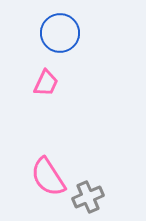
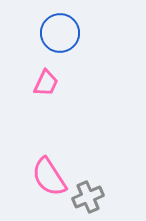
pink semicircle: moved 1 px right
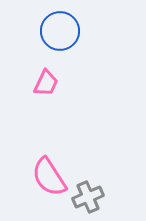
blue circle: moved 2 px up
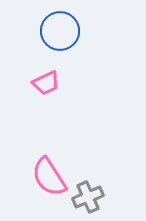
pink trapezoid: rotated 40 degrees clockwise
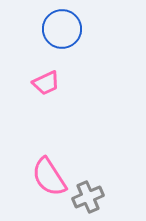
blue circle: moved 2 px right, 2 px up
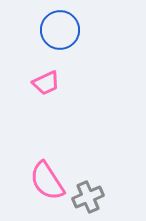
blue circle: moved 2 px left, 1 px down
pink semicircle: moved 2 px left, 4 px down
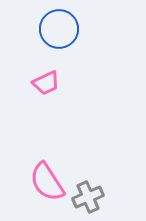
blue circle: moved 1 px left, 1 px up
pink semicircle: moved 1 px down
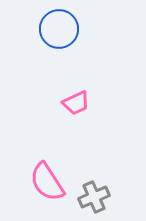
pink trapezoid: moved 30 px right, 20 px down
gray cross: moved 6 px right
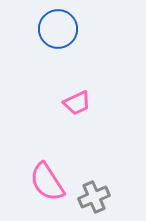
blue circle: moved 1 px left
pink trapezoid: moved 1 px right
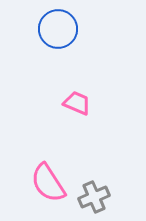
pink trapezoid: rotated 132 degrees counterclockwise
pink semicircle: moved 1 px right, 1 px down
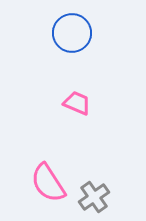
blue circle: moved 14 px right, 4 px down
gray cross: rotated 12 degrees counterclockwise
